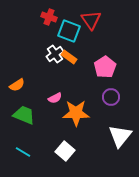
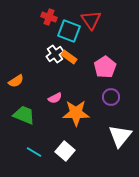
orange semicircle: moved 1 px left, 4 px up
cyan line: moved 11 px right
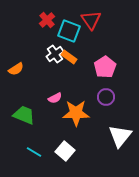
red cross: moved 2 px left, 3 px down; rotated 28 degrees clockwise
orange semicircle: moved 12 px up
purple circle: moved 5 px left
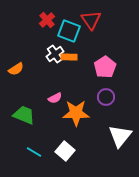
orange rectangle: rotated 35 degrees counterclockwise
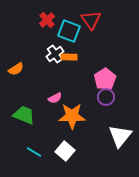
pink pentagon: moved 12 px down
orange star: moved 4 px left, 3 px down
